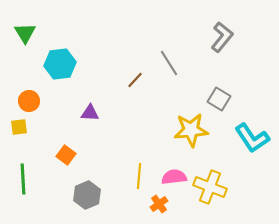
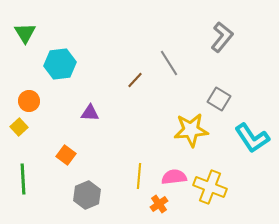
yellow square: rotated 36 degrees counterclockwise
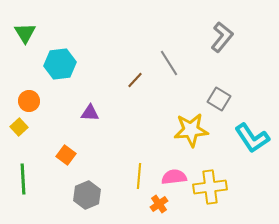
yellow cross: rotated 28 degrees counterclockwise
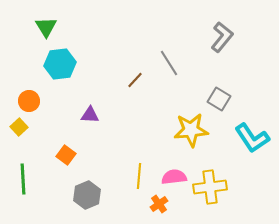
green triangle: moved 21 px right, 6 px up
purple triangle: moved 2 px down
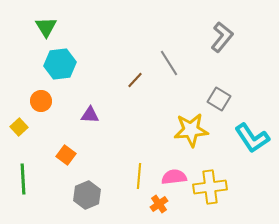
orange circle: moved 12 px right
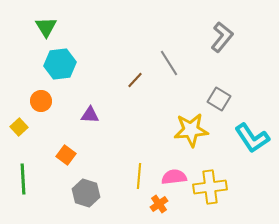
gray hexagon: moved 1 px left, 2 px up; rotated 20 degrees counterclockwise
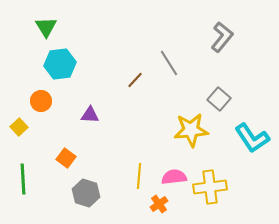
gray square: rotated 10 degrees clockwise
orange square: moved 3 px down
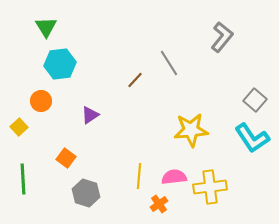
gray square: moved 36 px right, 1 px down
purple triangle: rotated 36 degrees counterclockwise
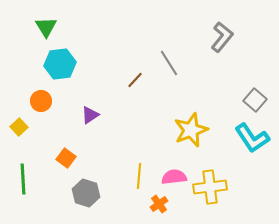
yellow star: rotated 16 degrees counterclockwise
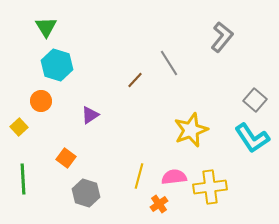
cyan hexagon: moved 3 px left, 1 px down; rotated 24 degrees clockwise
yellow line: rotated 10 degrees clockwise
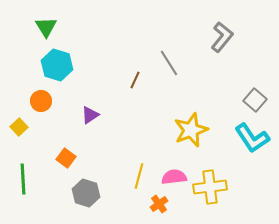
brown line: rotated 18 degrees counterclockwise
